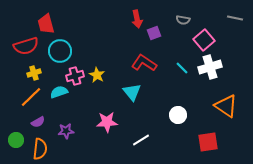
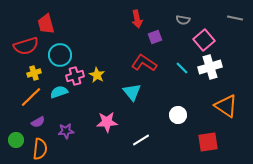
purple square: moved 1 px right, 4 px down
cyan circle: moved 4 px down
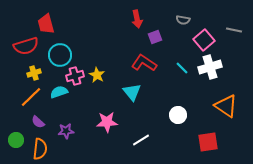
gray line: moved 1 px left, 12 px down
purple semicircle: rotated 72 degrees clockwise
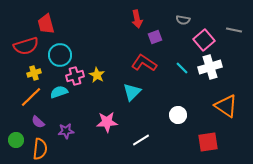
cyan triangle: rotated 24 degrees clockwise
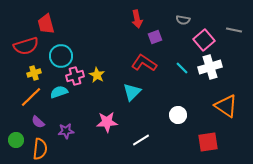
cyan circle: moved 1 px right, 1 px down
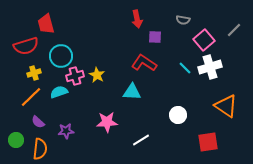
gray line: rotated 56 degrees counterclockwise
purple square: rotated 24 degrees clockwise
cyan line: moved 3 px right
cyan triangle: rotated 48 degrees clockwise
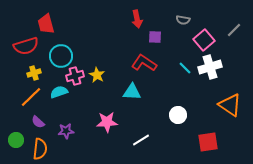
orange triangle: moved 4 px right, 1 px up
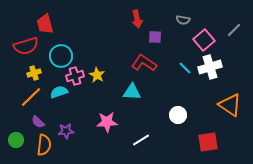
red trapezoid: moved 1 px left
orange semicircle: moved 4 px right, 4 px up
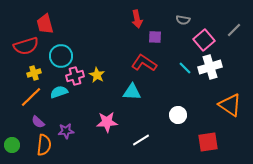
green circle: moved 4 px left, 5 px down
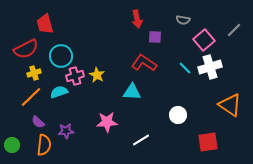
red semicircle: moved 3 px down; rotated 10 degrees counterclockwise
